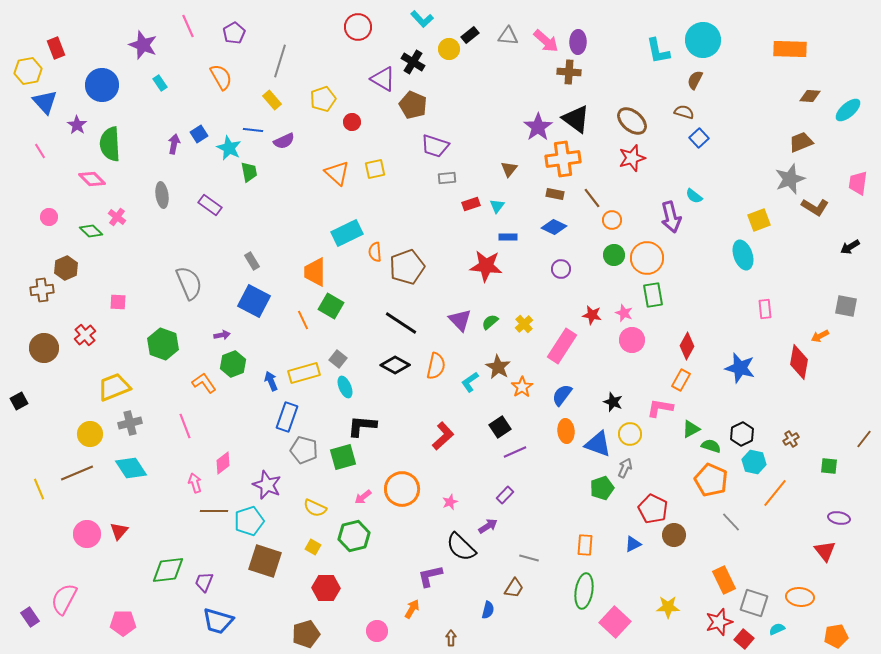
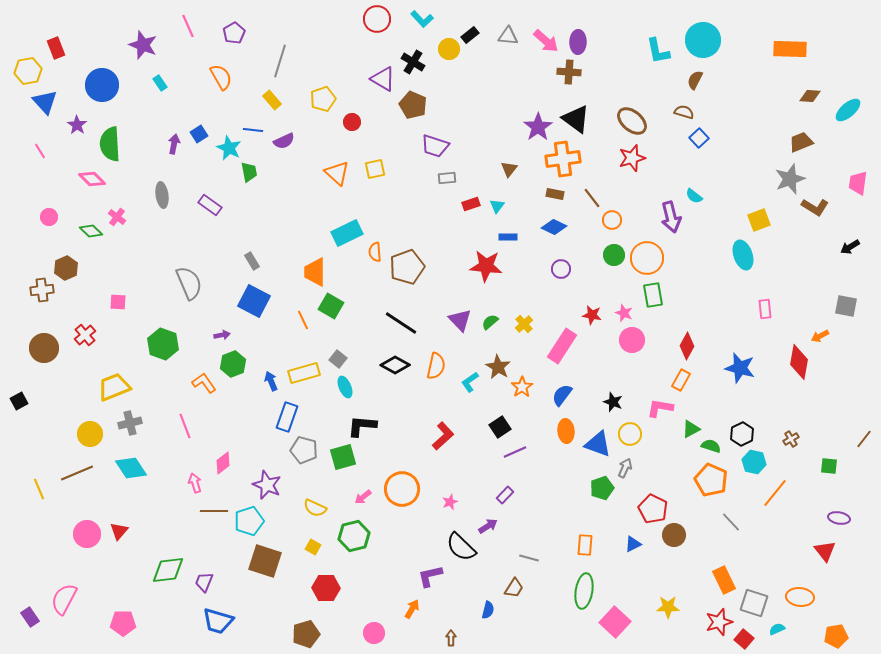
red circle at (358, 27): moved 19 px right, 8 px up
pink circle at (377, 631): moved 3 px left, 2 px down
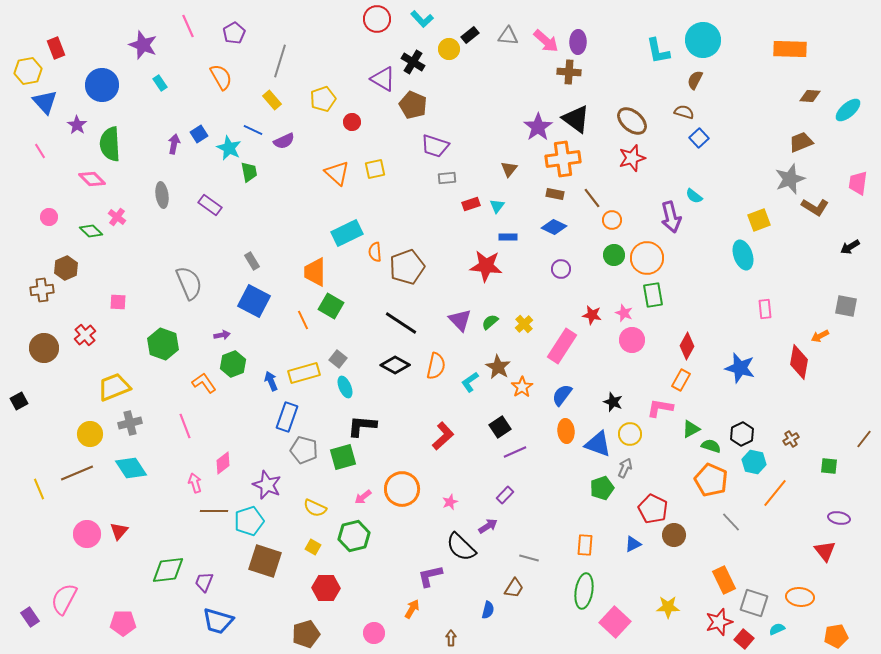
blue line at (253, 130): rotated 18 degrees clockwise
